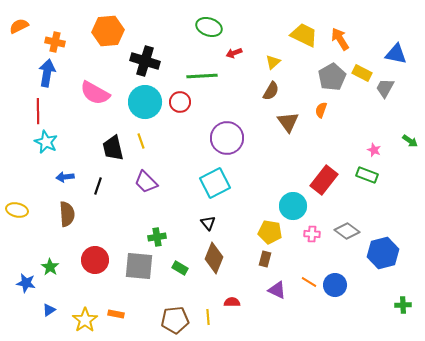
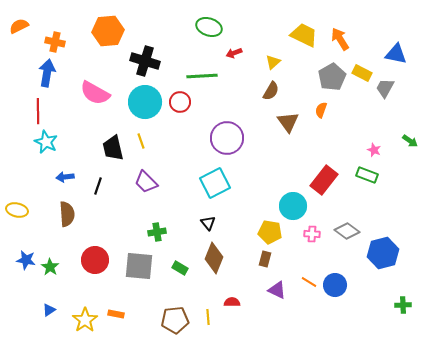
green cross at (157, 237): moved 5 px up
blue star at (26, 283): moved 23 px up
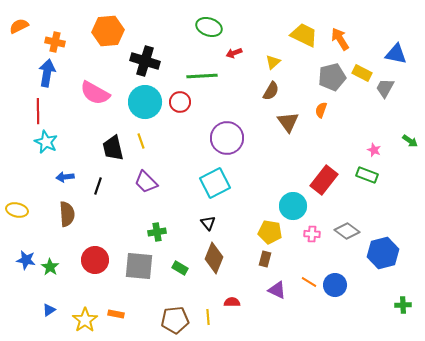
gray pentagon at (332, 77): rotated 16 degrees clockwise
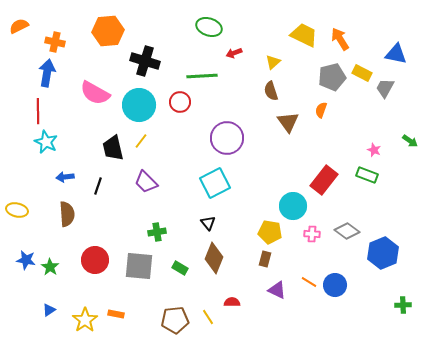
brown semicircle at (271, 91): rotated 132 degrees clockwise
cyan circle at (145, 102): moved 6 px left, 3 px down
yellow line at (141, 141): rotated 56 degrees clockwise
blue hexagon at (383, 253): rotated 8 degrees counterclockwise
yellow line at (208, 317): rotated 28 degrees counterclockwise
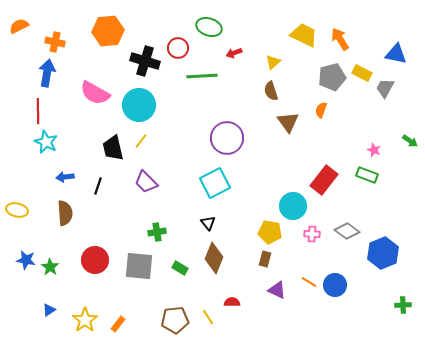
red circle at (180, 102): moved 2 px left, 54 px up
brown semicircle at (67, 214): moved 2 px left, 1 px up
orange rectangle at (116, 314): moved 2 px right, 10 px down; rotated 63 degrees counterclockwise
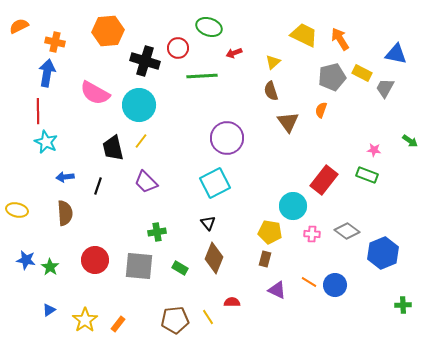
pink star at (374, 150): rotated 16 degrees counterclockwise
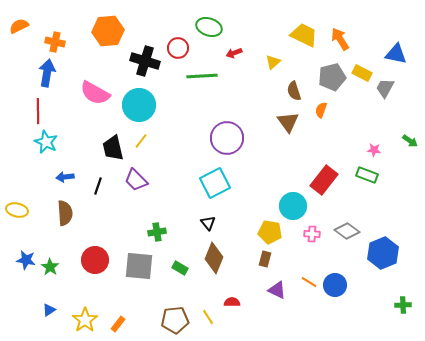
brown semicircle at (271, 91): moved 23 px right
purple trapezoid at (146, 182): moved 10 px left, 2 px up
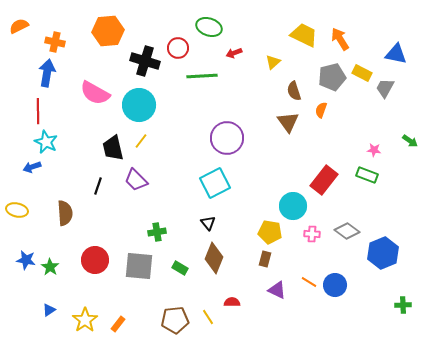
blue arrow at (65, 177): moved 33 px left, 10 px up; rotated 12 degrees counterclockwise
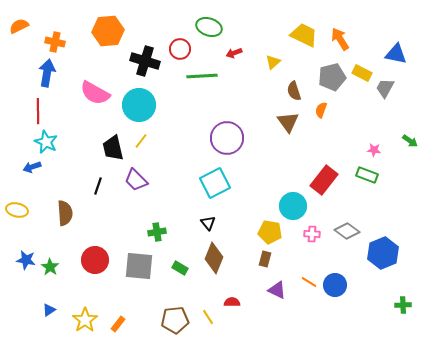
red circle at (178, 48): moved 2 px right, 1 px down
